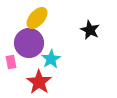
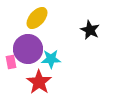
purple circle: moved 1 px left, 6 px down
cyan star: rotated 30 degrees clockwise
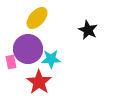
black star: moved 2 px left
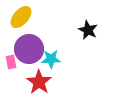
yellow ellipse: moved 16 px left, 1 px up
purple circle: moved 1 px right
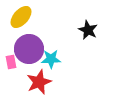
red star: rotated 15 degrees clockwise
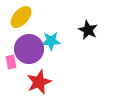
cyan star: moved 18 px up
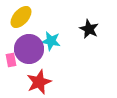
black star: moved 1 px right, 1 px up
cyan star: rotated 12 degrees clockwise
pink rectangle: moved 2 px up
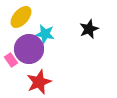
black star: rotated 24 degrees clockwise
cyan star: moved 6 px left, 7 px up
pink rectangle: rotated 24 degrees counterclockwise
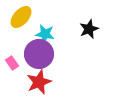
purple circle: moved 10 px right, 5 px down
pink rectangle: moved 1 px right, 3 px down
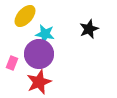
yellow ellipse: moved 4 px right, 1 px up
pink rectangle: rotated 56 degrees clockwise
